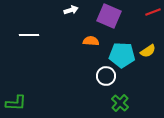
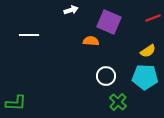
red line: moved 6 px down
purple square: moved 6 px down
cyan pentagon: moved 23 px right, 22 px down
green cross: moved 2 px left, 1 px up
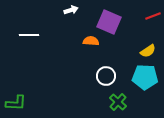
red line: moved 2 px up
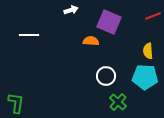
yellow semicircle: rotated 119 degrees clockwise
green L-shape: rotated 85 degrees counterclockwise
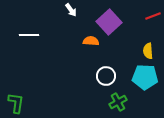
white arrow: rotated 72 degrees clockwise
purple square: rotated 25 degrees clockwise
green cross: rotated 18 degrees clockwise
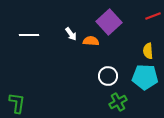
white arrow: moved 24 px down
white circle: moved 2 px right
green L-shape: moved 1 px right
